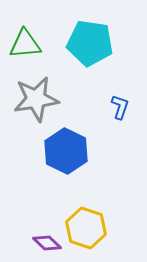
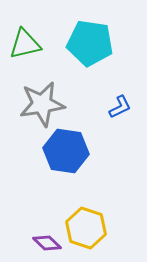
green triangle: rotated 8 degrees counterclockwise
gray star: moved 6 px right, 5 px down
blue L-shape: rotated 45 degrees clockwise
blue hexagon: rotated 18 degrees counterclockwise
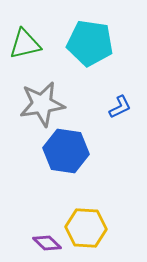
yellow hexagon: rotated 15 degrees counterclockwise
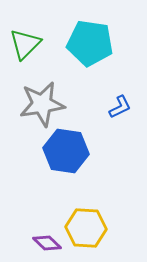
green triangle: rotated 32 degrees counterclockwise
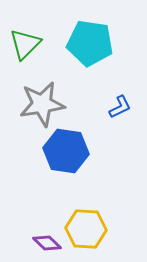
yellow hexagon: moved 1 px down
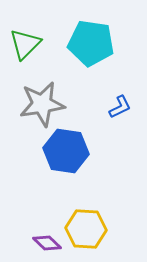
cyan pentagon: moved 1 px right
